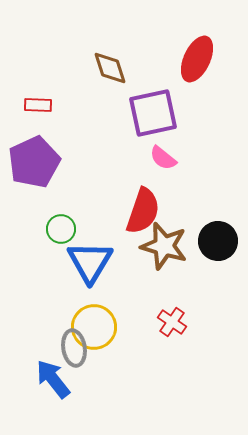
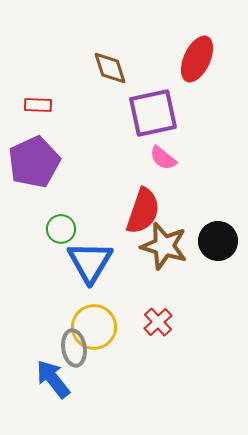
red cross: moved 14 px left; rotated 12 degrees clockwise
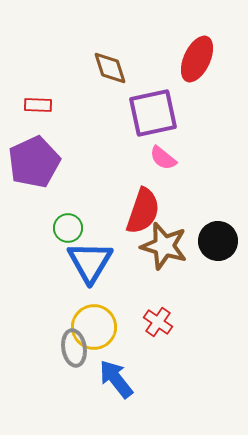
green circle: moved 7 px right, 1 px up
red cross: rotated 12 degrees counterclockwise
blue arrow: moved 63 px right
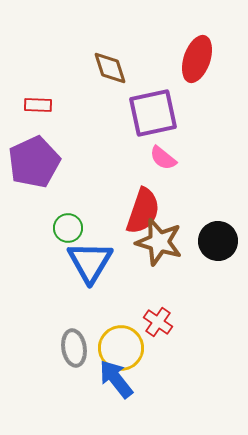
red ellipse: rotated 6 degrees counterclockwise
brown star: moved 5 px left, 4 px up
yellow circle: moved 27 px right, 21 px down
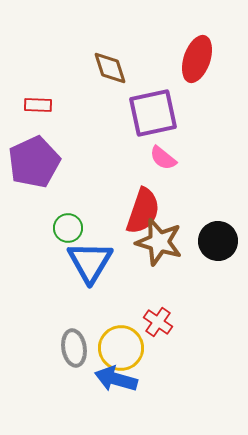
blue arrow: rotated 36 degrees counterclockwise
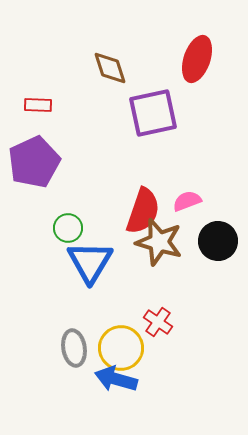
pink semicircle: moved 24 px right, 43 px down; rotated 120 degrees clockwise
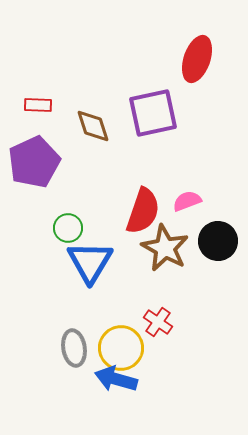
brown diamond: moved 17 px left, 58 px down
brown star: moved 6 px right, 6 px down; rotated 12 degrees clockwise
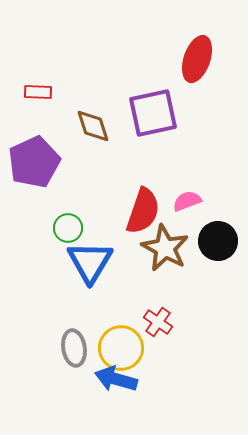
red rectangle: moved 13 px up
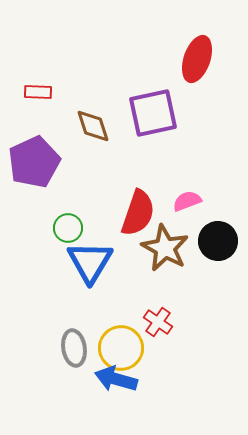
red semicircle: moved 5 px left, 2 px down
